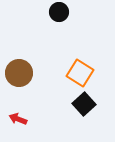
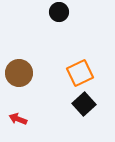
orange square: rotated 32 degrees clockwise
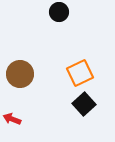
brown circle: moved 1 px right, 1 px down
red arrow: moved 6 px left
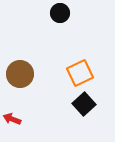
black circle: moved 1 px right, 1 px down
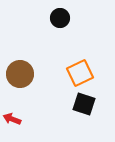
black circle: moved 5 px down
black square: rotated 30 degrees counterclockwise
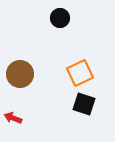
red arrow: moved 1 px right, 1 px up
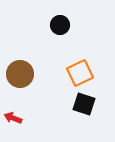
black circle: moved 7 px down
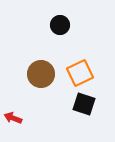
brown circle: moved 21 px right
